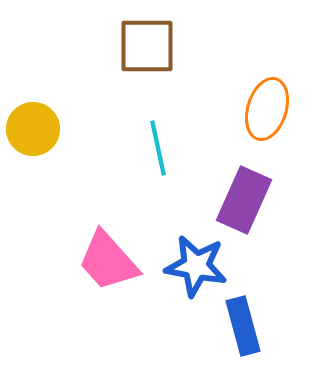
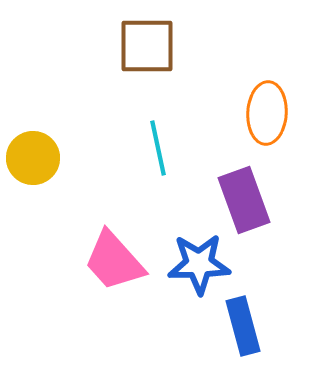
orange ellipse: moved 4 px down; rotated 14 degrees counterclockwise
yellow circle: moved 29 px down
purple rectangle: rotated 44 degrees counterclockwise
pink trapezoid: moved 6 px right
blue star: moved 3 px right, 2 px up; rotated 12 degrees counterclockwise
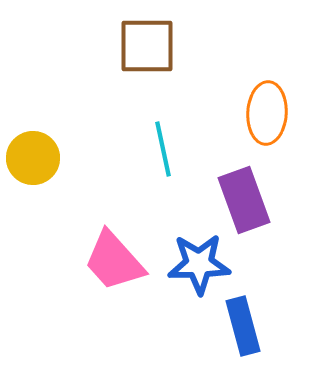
cyan line: moved 5 px right, 1 px down
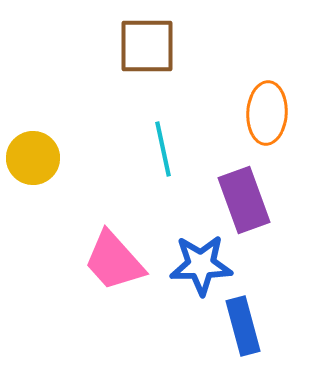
blue star: moved 2 px right, 1 px down
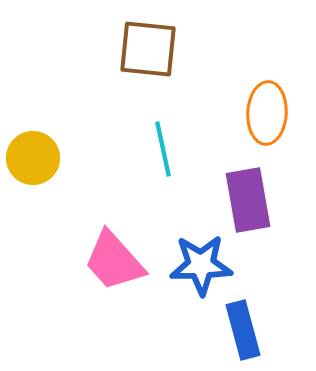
brown square: moved 1 px right, 3 px down; rotated 6 degrees clockwise
purple rectangle: moved 4 px right; rotated 10 degrees clockwise
blue rectangle: moved 4 px down
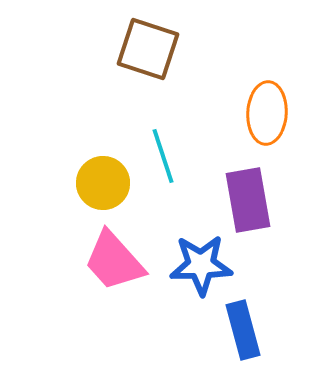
brown square: rotated 12 degrees clockwise
cyan line: moved 7 px down; rotated 6 degrees counterclockwise
yellow circle: moved 70 px right, 25 px down
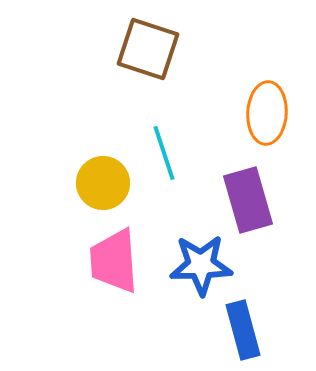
cyan line: moved 1 px right, 3 px up
purple rectangle: rotated 6 degrees counterclockwise
pink trapezoid: rotated 38 degrees clockwise
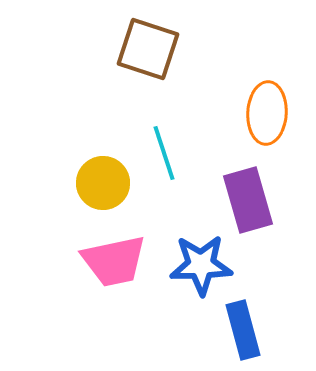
pink trapezoid: rotated 98 degrees counterclockwise
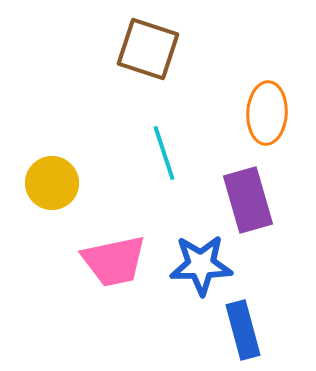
yellow circle: moved 51 px left
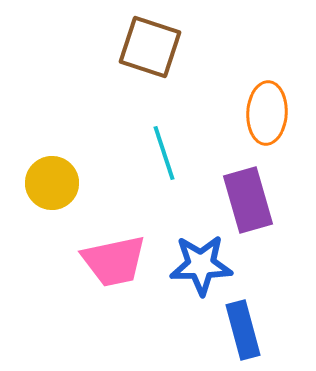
brown square: moved 2 px right, 2 px up
